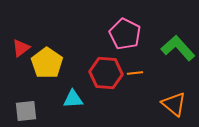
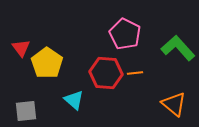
red triangle: rotated 30 degrees counterclockwise
cyan triangle: moved 1 px right, 1 px down; rotated 45 degrees clockwise
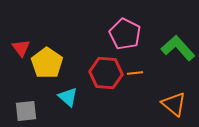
cyan triangle: moved 6 px left, 3 px up
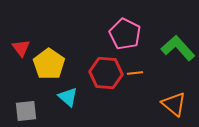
yellow pentagon: moved 2 px right, 1 px down
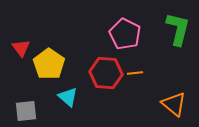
green L-shape: moved 19 px up; rotated 56 degrees clockwise
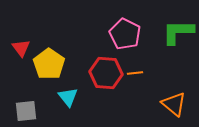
green L-shape: moved 3 px down; rotated 104 degrees counterclockwise
cyan triangle: rotated 10 degrees clockwise
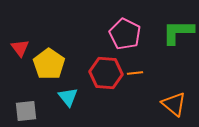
red triangle: moved 1 px left
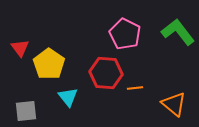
green L-shape: rotated 52 degrees clockwise
orange line: moved 15 px down
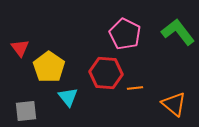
yellow pentagon: moved 3 px down
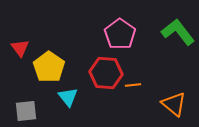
pink pentagon: moved 5 px left; rotated 8 degrees clockwise
orange line: moved 2 px left, 3 px up
